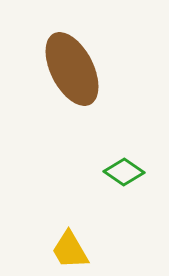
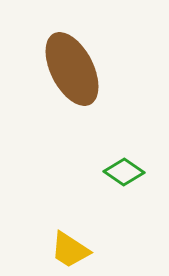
yellow trapezoid: rotated 27 degrees counterclockwise
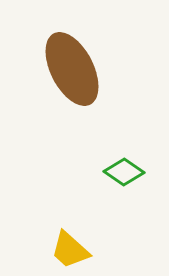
yellow trapezoid: rotated 9 degrees clockwise
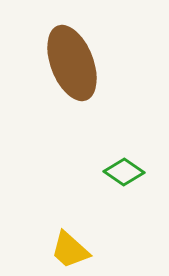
brown ellipse: moved 6 px up; rotated 6 degrees clockwise
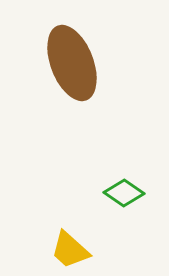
green diamond: moved 21 px down
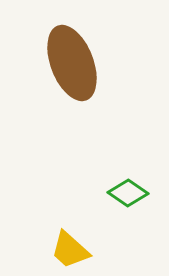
green diamond: moved 4 px right
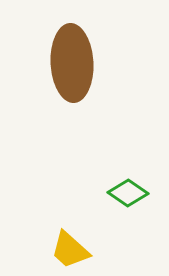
brown ellipse: rotated 18 degrees clockwise
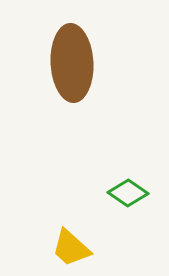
yellow trapezoid: moved 1 px right, 2 px up
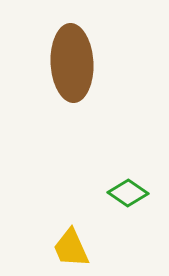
yellow trapezoid: rotated 24 degrees clockwise
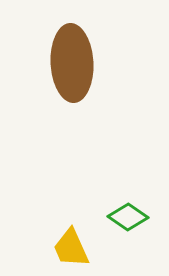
green diamond: moved 24 px down
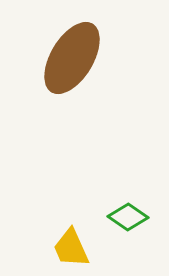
brown ellipse: moved 5 px up; rotated 34 degrees clockwise
